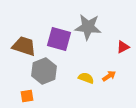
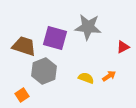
purple square: moved 4 px left, 1 px up
orange square: moved 5 px left, 1 px up; rotated 24 degrees counterclockwise
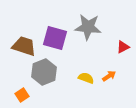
gray hexagon: moved 1 px down
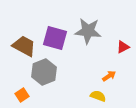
gray star: moved 4 px down
brown trapezoid: rotated 10 degrees clockwise
yellow semicircle: moved 12 px right, 18 px down
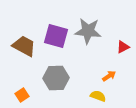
purple square: moved 1 px right, 2 px up
gray hexagon: moved 12 px right, 6 px down; rotated 20 degrees clockwise
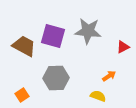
purple square: moved 3 px left
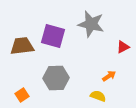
gray star: moved 3 px right, 7 px up; rotated 8 degrees clockwise
brown trapezoid: moved 2 px left; rotated 35 degrees counterclockwise
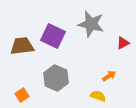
purple square: rotated 10 degrees clockwise
red triangle: moved 4 px up
gray hexagon: rotated 25 degrees clockwise
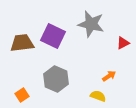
brown trapezoid: moved 3 px up
gray hexagon: moved 1 px down
